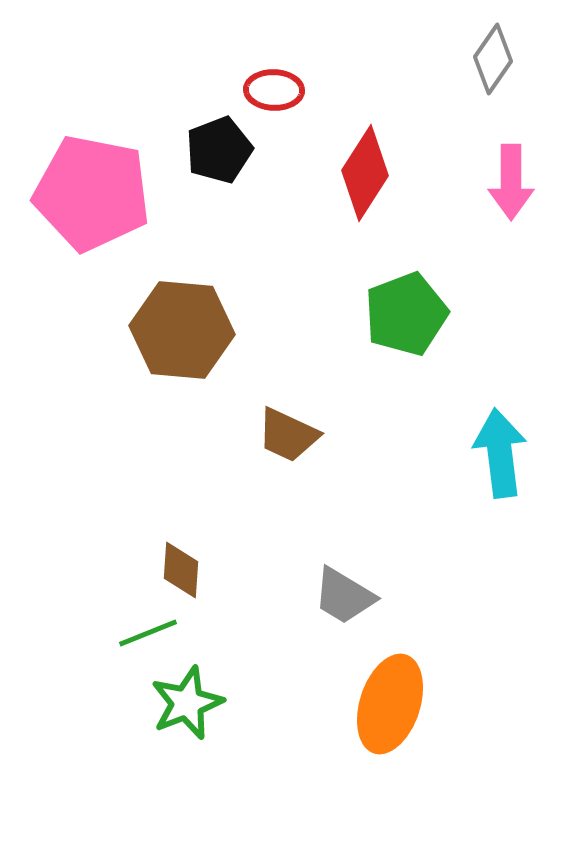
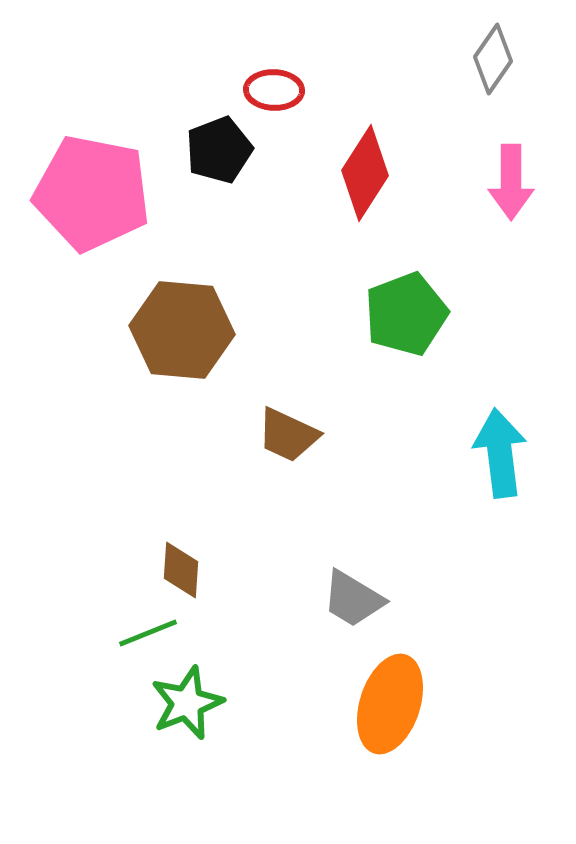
gray trapezoid: moved 9 px right, 3 px down
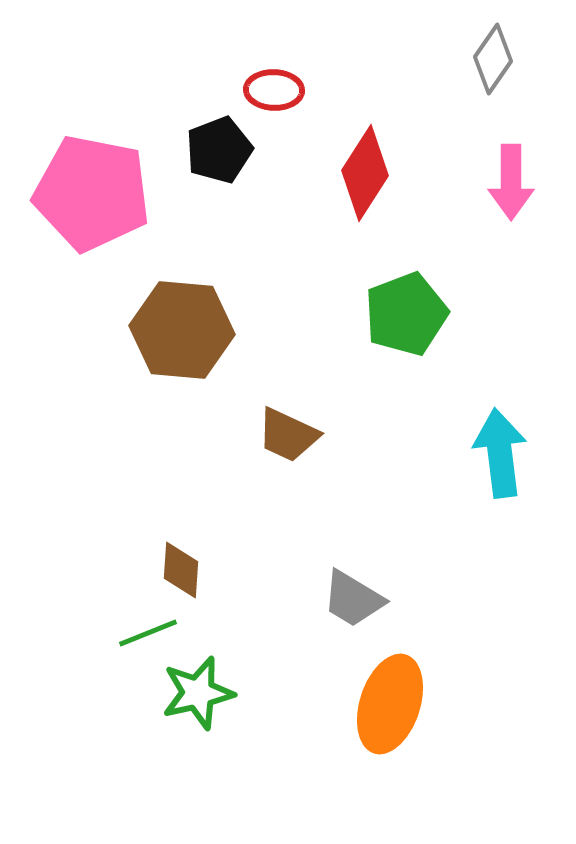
green star: moved 11 px right, 10 px up; rotated 8 degrees clockwise
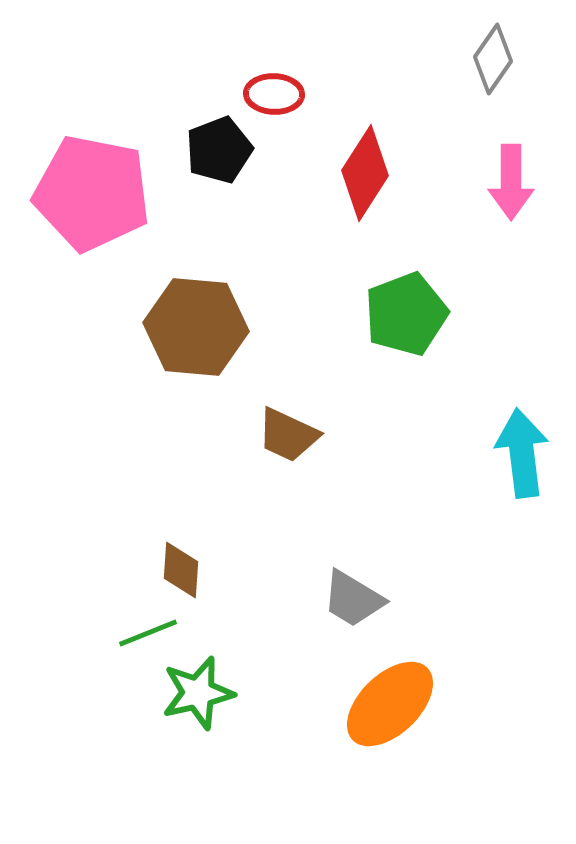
red ellipse: moved 4 px down
brown hexagon: moved 14 px right, 3 px up
cyan arrow: moved 22 px right
orange ellipse: rotated 28 degrees clockwise
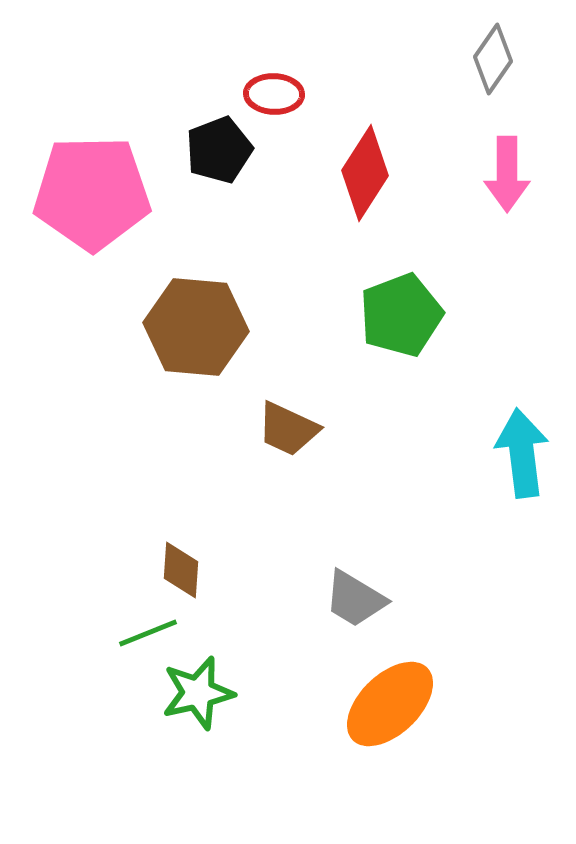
pink arrow: moved 4 px left, 8 px up
pink pentagon: rotated 12 degrees counterclockwise
green pentagon: moved 5 px left, 1 px down
brown trapezoid: moved 6 px up
gray trapezoid: moved 2 px right
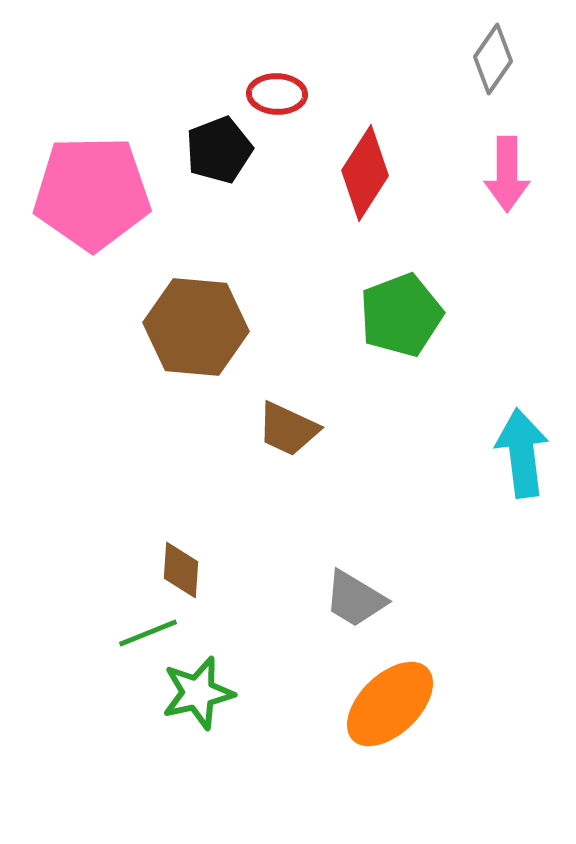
red ellipse: moved 3 px right
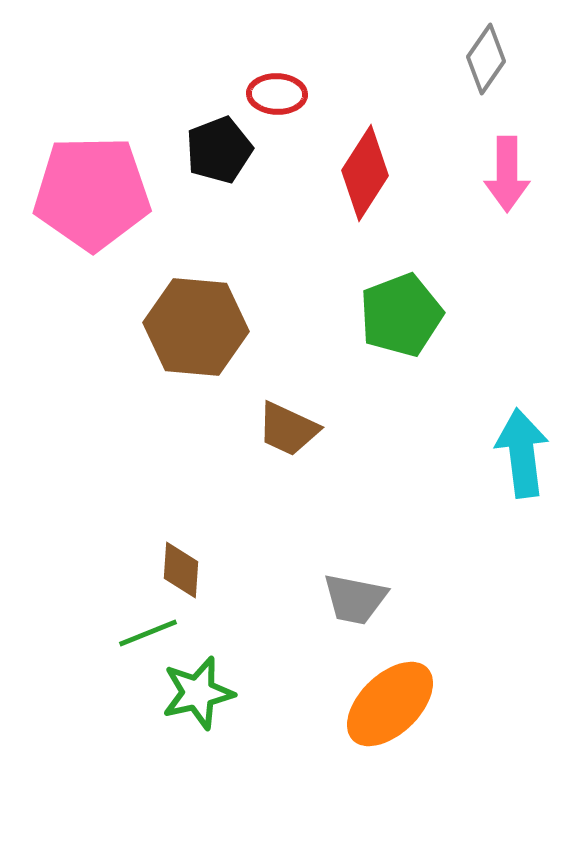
gray diamond: moved 7 px left
gray trapezoid: rotated 20 degrees counterclockwise
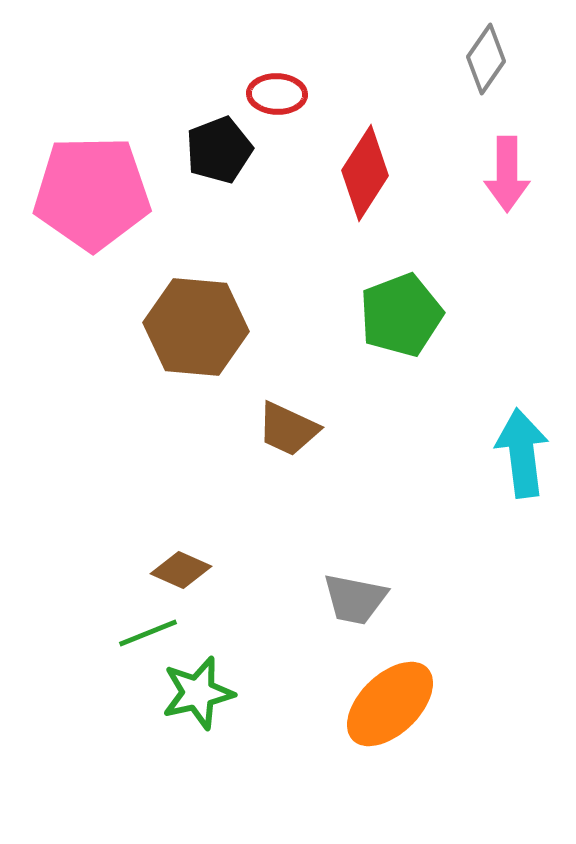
brown diamond: rotated 70 degrees counterclockwise
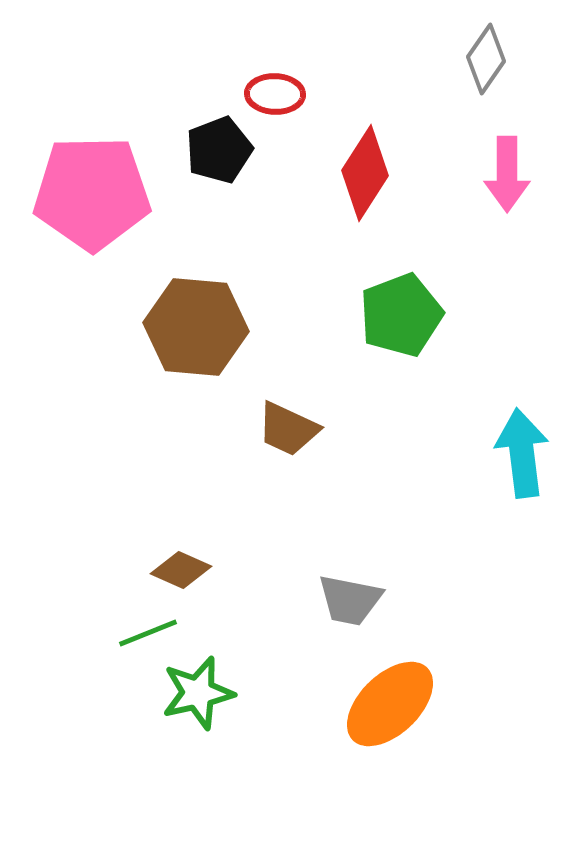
red ellipse: moved 2 px left
gray trapezoid: moved 5 px left, 1 px down
